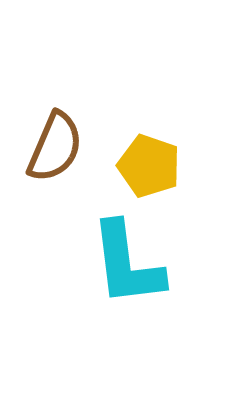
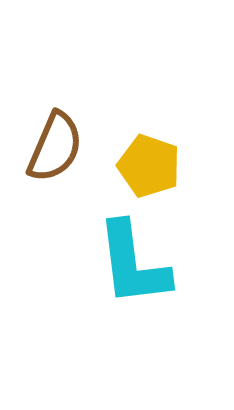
cyan L-shape: moved 6 px right
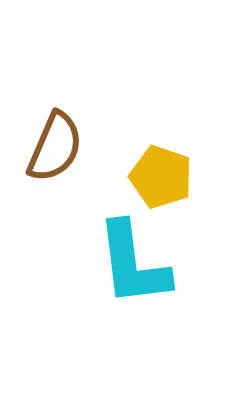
yellow pentagon: moved 12 px right, 11 px down
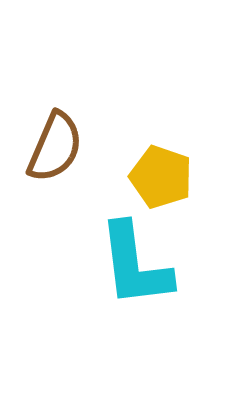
cyan L-shape: moved 2 px right, 1 px down
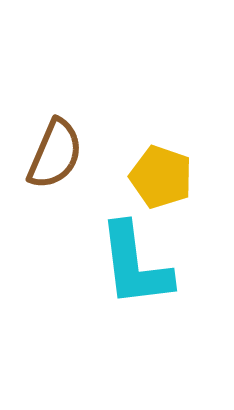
brown semicircle: moved 7 px down
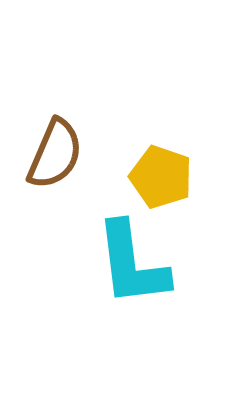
cyan L-shape: moved 3 px left, 1 px up
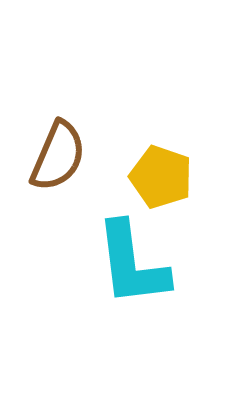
brown semicircle: moved 3 px right, 2 px down
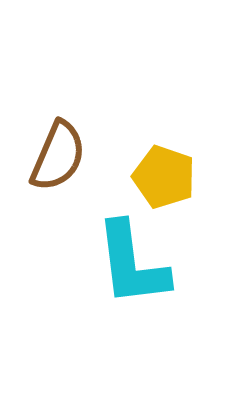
yellow pentagon: moved 3 px right
